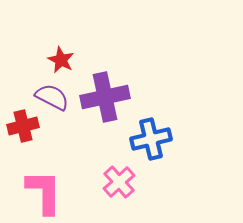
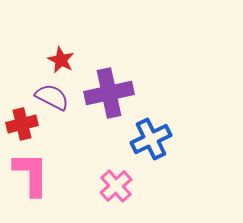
purple cross: moved 4 px right, 4 px up
red cross: moved 1 px left, 2 px up
blue cross: rotated 12 degrees counterclockwise
pink cross: moved 3 px left, 4 px down
pink L-shape: moved 13 px left, 18 px up
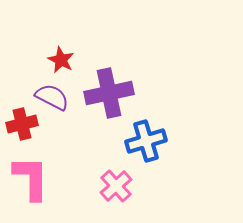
blue cross: moved 5 px left, 2 px down; rotated 9 degrees clockwise
pink L-shape: moved 4 px down
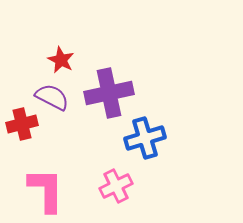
blue cross: moved 1 px left, 3 px up
pink L-shape: moved 15 px right, 12 px down
pink cross: rotated 16 degrees clockwise
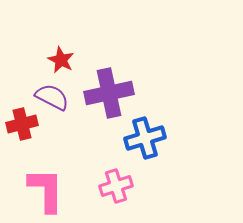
pink cross: rotated 8 degrees clockwise
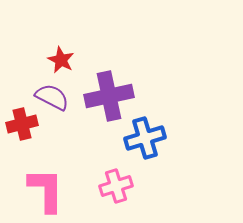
purple cross: moved 3 px down
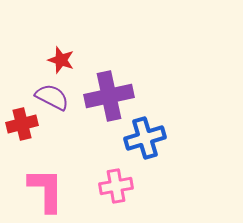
red star: rotated 8 degrees counterclockwise
pink cross: rotated 8 degrees clockwise
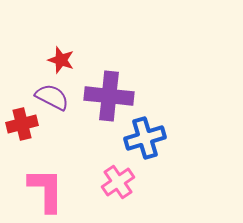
purple cross: rotated 18 degrees clockwise
pink cross: moved 2 px right, 4 px up; rotated 24 degrees counterclockwise
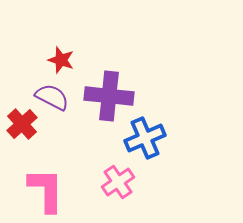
red cross: rotated 28 degrees counterclockwise
blue cross: rotated 6 degrees counterclockwise
